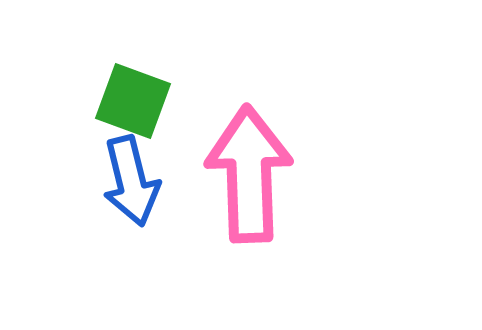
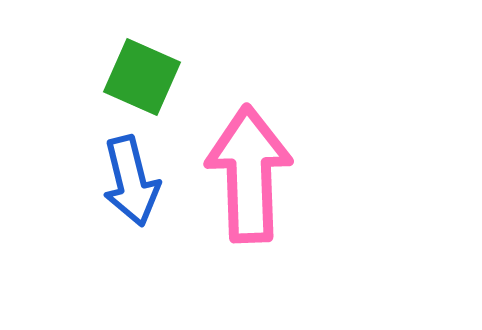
green square: moved 9 px right, 24 px up; rotated 4 degrees clockwise
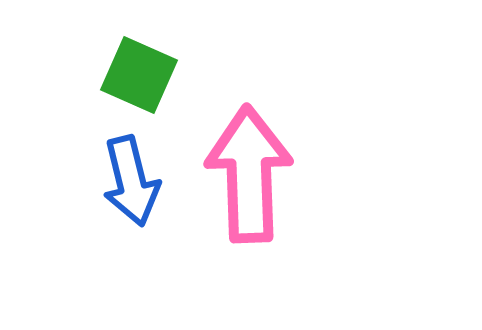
green square: moved 3 px left, 2 px up
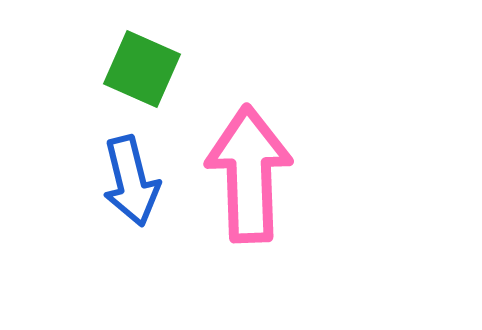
green square: moved 3 px right, 6 px up
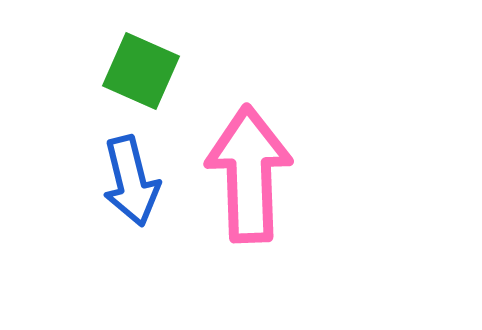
green square: moved 1 px left, 2 px down
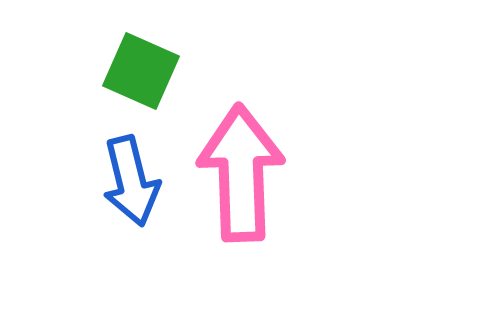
pink arrow: moved 8 px left, 1 px up
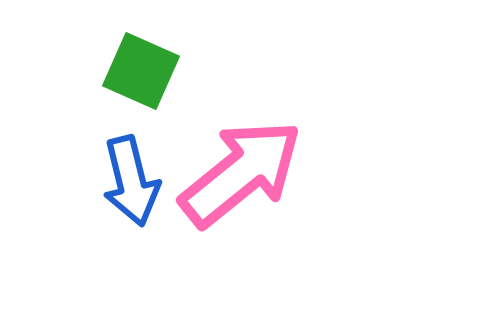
pink arrow: rotated 53 degrees clockwise
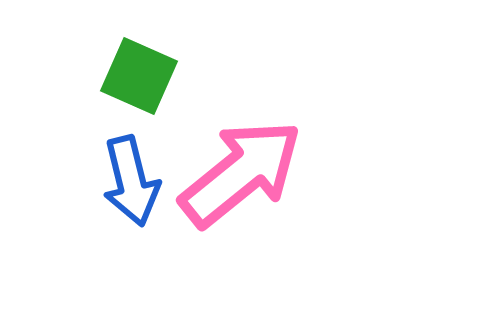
green square: moved 2 px left, 5 px down
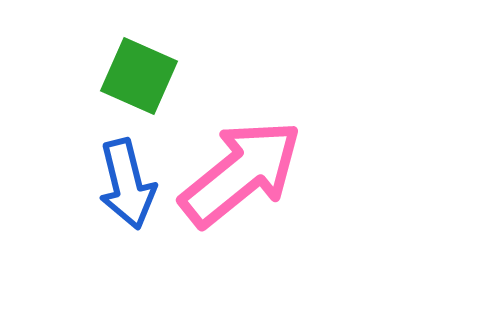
blue arrow: moved 4 px left, 3 px down
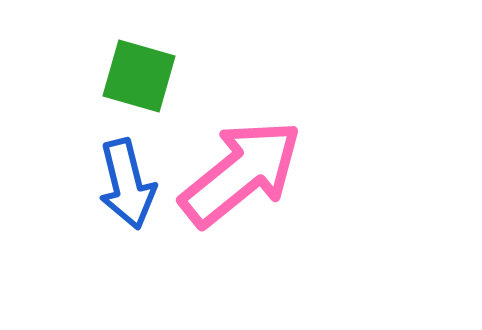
green square: rotated 8 degrees counterclockwise
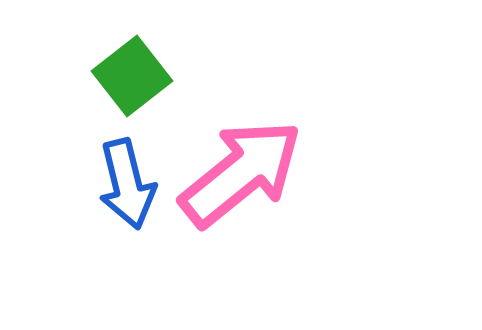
green square: moved 7 px left; rotated 36 degrees clockwise
